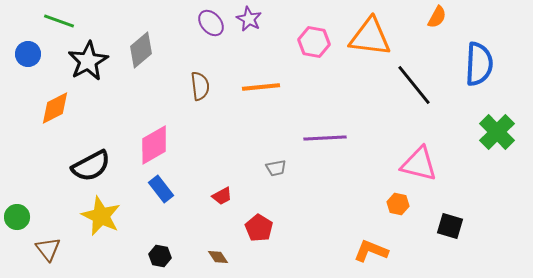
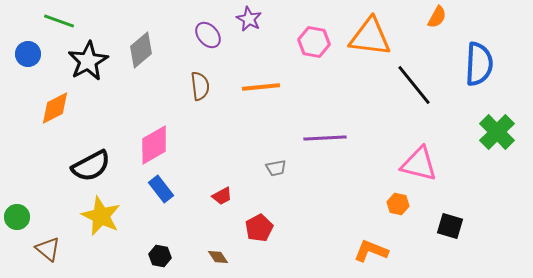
purple ellipse: moved 3 px left, 12 px down
red pentagon: rotated 12 degrees clockwise
brown triangle: rotated 12 degrees counterclockwise
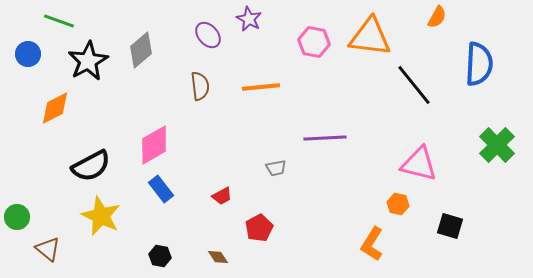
green cross: moved 13 px down
orange L-shape: moved 1 px right, 7 px up; rotated 80 degrees counterclockwise
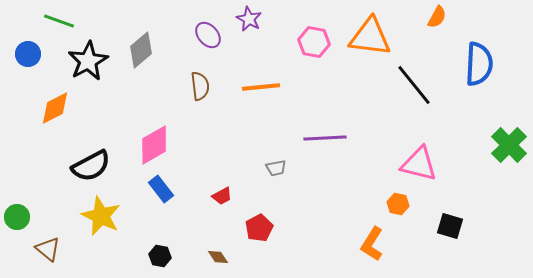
green cross: moved 12 px right
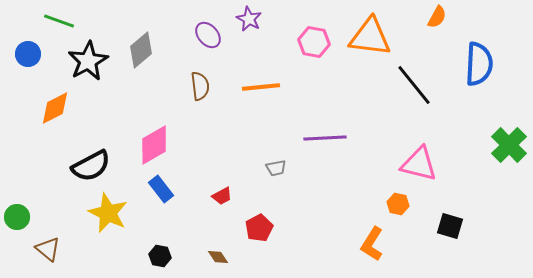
yellow star: moved 7 px right, 3 px up
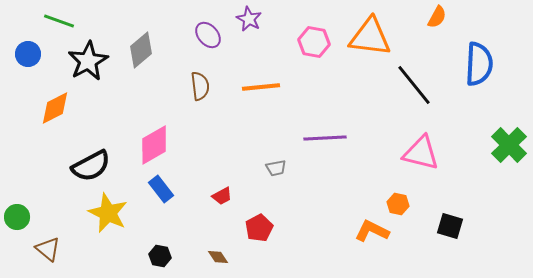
pink triangle: moved 2 px right, 11 px up
orange L-shape: moved 13 px up; rotated 84 degrees clockwise
